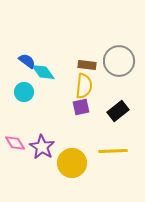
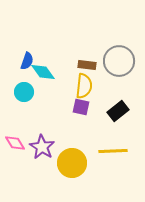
blue semicircle: rotated 72 degrees clockwise
purple square: rotated 24 degrees clockwise
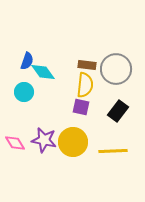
gray circle: moved 3 px left, 8 px down
yellow semicircle: moved 1 px right, 1 px up
black rectangle: rotated 15 degrees counterclockwise
purple star: moved 2 px right, 7 px up; rotated 20 degrees counterclockwise
yellow circle: moved 1 px right, 21 px up
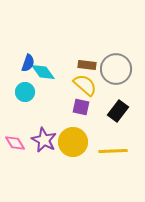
blue semicircle: moved 1 px right, 2 px down
yellow semicircle: rotated 55 degrees counterclockwise
cyan circle: moved 1 px right
purple star: rotated 15 degrees clockwise
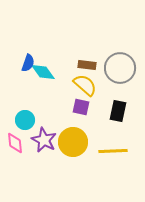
gray circle: moved 4 px right, 1 px up
cyan circle: moved 28 px down
black rectangle: rotated 25 degrees counterclockwise
pink diamond: rotated 25 degrees clockwise
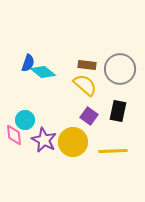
gray circle: moved 1 px down
cyan diamond: rotated 15 degrees counterclockwise
purple square: moved 8 px right, 9 px down; rotated 24 degrees clockwise
pink diamond: moved 1 px left, 8 px up
